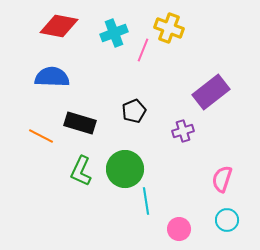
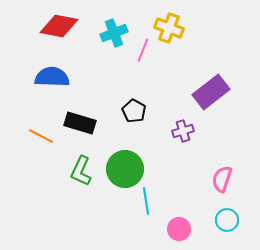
black pentagon: rotated 20 degrees counterclockwise
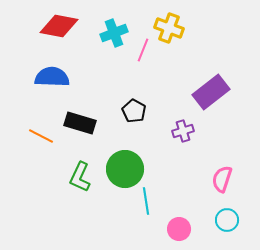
green L-shape: moved 1 px left, 6 px down
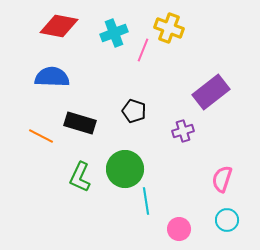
black pentagon: rotated 10 degrees counterclockwise
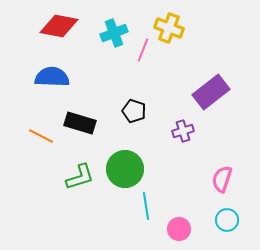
green L-shape: rotated 132 degrees counterclockwise
cyan line: moved 5 px down
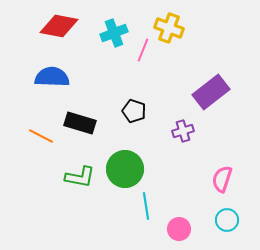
green L-shape: rotated 28 degrees clockwise
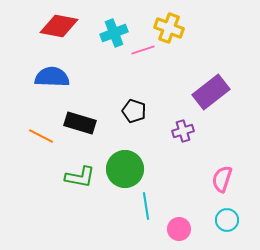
pink line: rotated 50 degrees clockwise
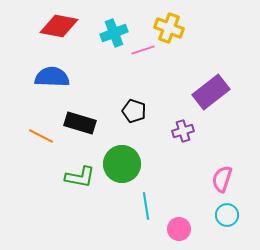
green circle: moved 3 px left, 5 px up
cyan circle: moved 5 px up
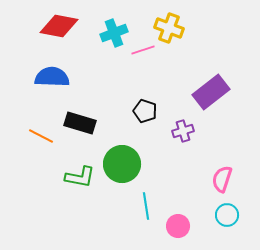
black pentagon: moved 11 px right
pink circle: moved 1 px left, 3 px up
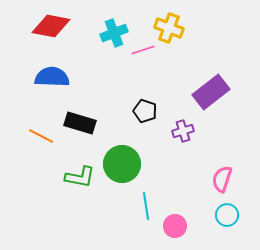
red diamond: moved 8 px left
pink circle: moved 3 px left
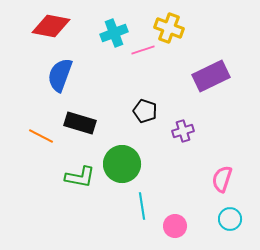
blue semicircle: moved 8 px right, 2 px up; rotated 72 degrees counterclockwise
purple rectangle: moved 16 px up; rotated 12 degrees clockwise
cyan line: moved 4 px left
cyan circle: moved 3 px right, 4 px down
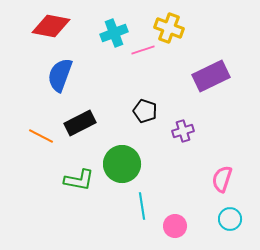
black rectangle: rotated 44 degrees counterclockwise
green L-shape: moved 1 px left, 3 px down
